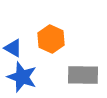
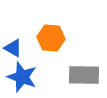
orange hexagon: moved 1 px up; rotated 20 degrees counterclockwise
gray rectangle: moved 1 px right
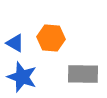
blue triangle: moved 2 px right, 5 px up
gray rectangle: moved 1 px left, 1 px up
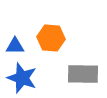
blue triangle: moved 3 px down; rotated 30 degrees counterclockwise
blue star: moved 1 px down
